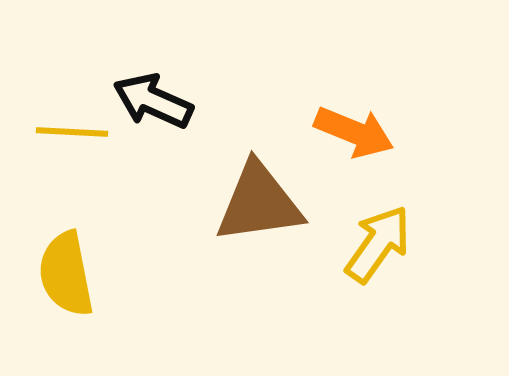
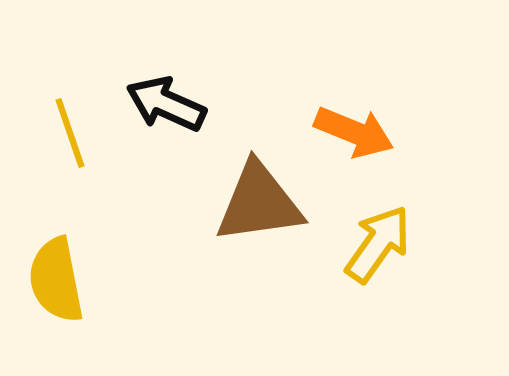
black arrow: moved 13 px right, 3 px down
yellow line: moved 2 px left, 1 px down; rotated 68 degrees clockwise
yellow semicircle: moved 10 px left, 6 px down
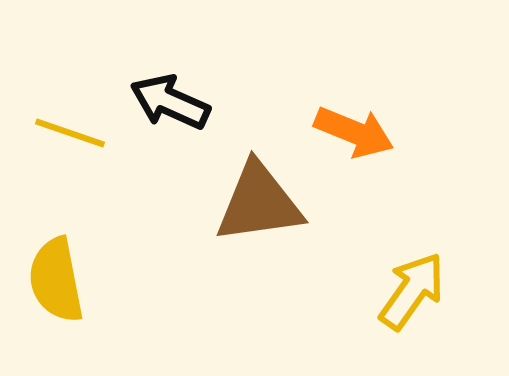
black arrow: moved 4 px right, 2 px up
yellow line: rotated 52 degrees counterclockwise
yellow arrow: moved 34 px right, 47 px down
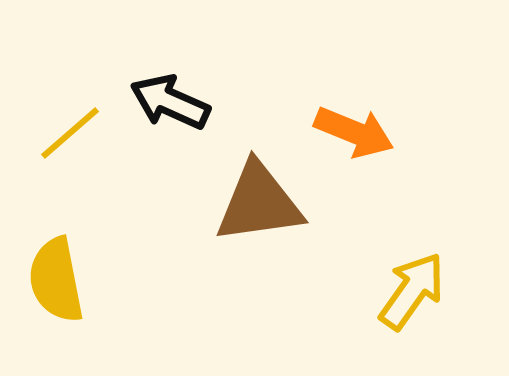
yellow line: rotated 60 degrees counterclockwise
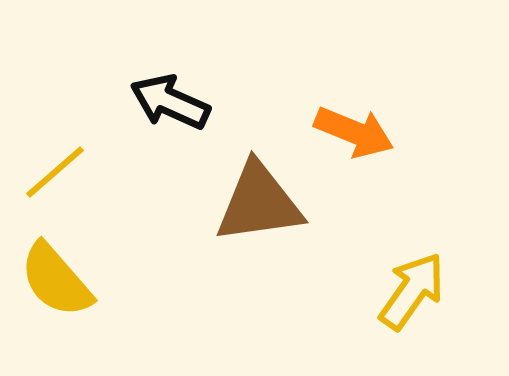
yellow line: moved 15 px left, 39 px down
yellow semicircle: rotated 30 degrees counterclockwise
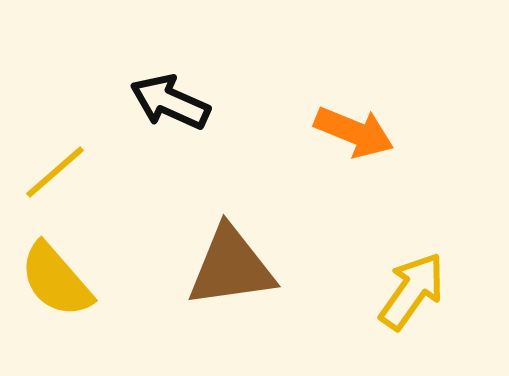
brown triangle: moved 28 px left, 64 px down
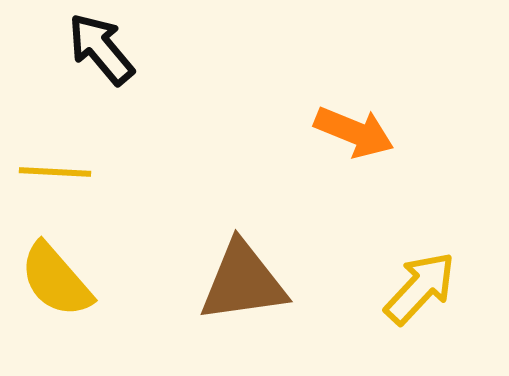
black arrow: moved 69 px left, 53 px up; rotated 26 degrees clockwise
yellow line: rotated 44 degrees clockwise
brown triangle: moved 12 px right, 15 px down
yellow arrow: moved 8 px right, 3 px up; rotated 8 degrees clockwise
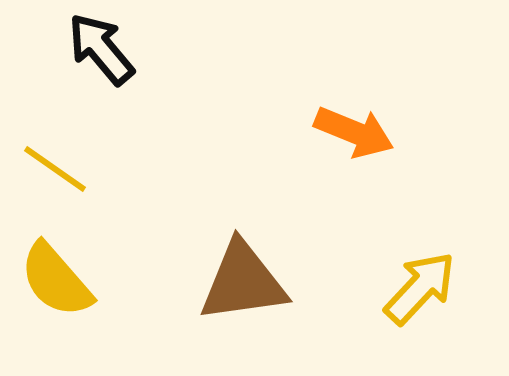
yellow line: moved 3 px up; rotated 32 degrees clockwise
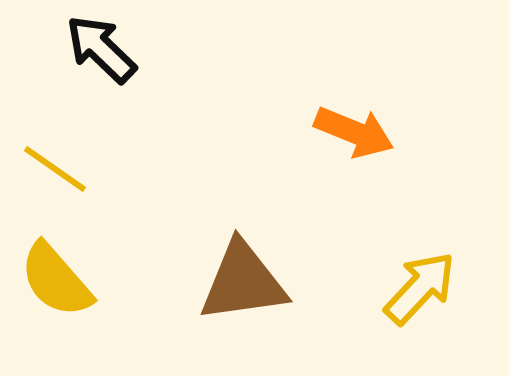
black arrow: rotated 6 degrees counterclockwise
